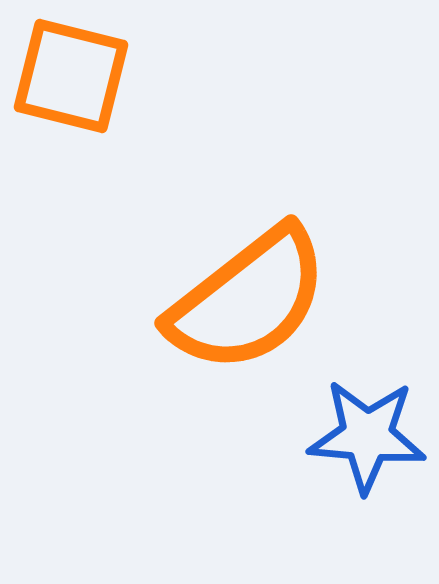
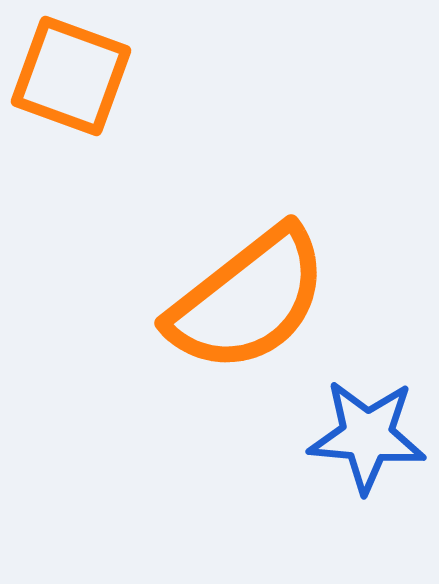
orange square: rotated 6 degrees clockwise
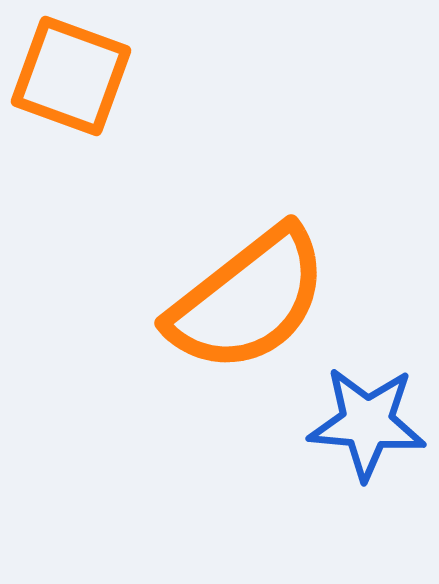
blue star: moved 13 px up
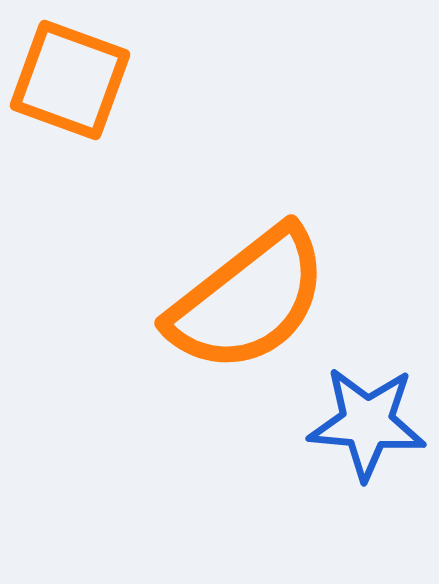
orange square: moved 1 px left, 4 px down
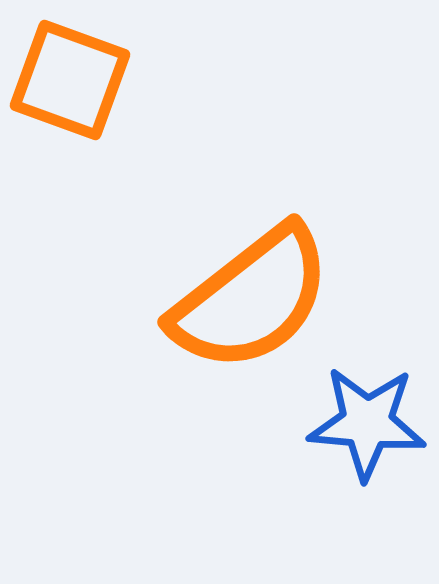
orange semicircle: moved 3 px right, 1 px up
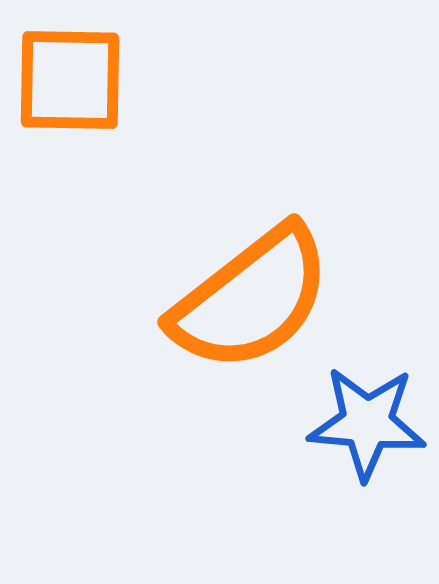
orange square: rotated 19 degrees counterclockwise
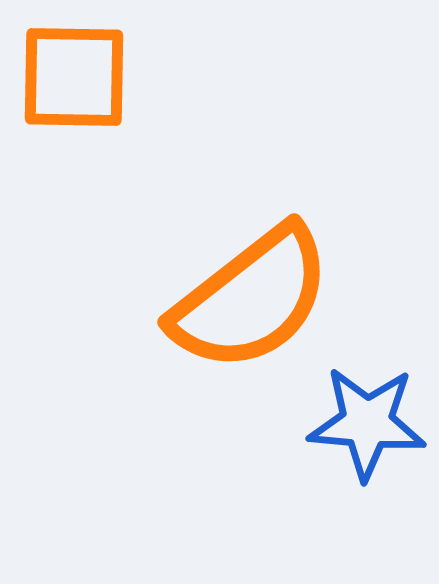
orange square: moved 4 px right, 3 px up
